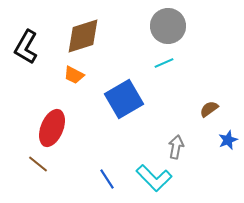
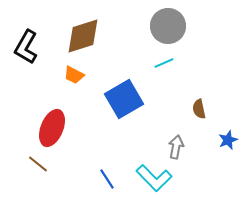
brown semicircle: moved 10 px left; rotated 66 degrees counterclockwise
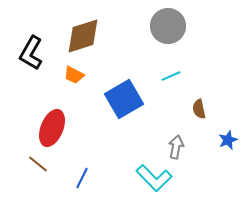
black L-shape: moved 5 px right, 6 px down
cyan line: moved 7 px right, 13 px down
blue line: moved 25 px left, 1 px up; rotated 60 degrees clockwise
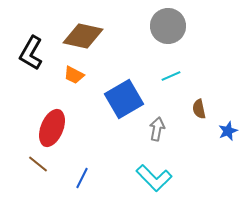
brown diamond: rotated 30 degrees clockwise
blue star: moved 9 px up
gray arrow: moved 19 px left, 18 px up
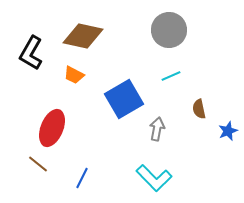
gray circle: moved 1 px right, 4 px down
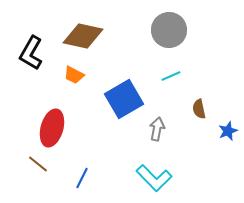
red ellipse: rotated 6 degrees counterclockwise
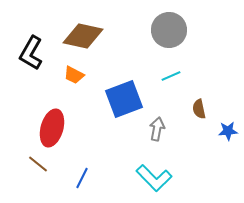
blue square: rotated 9 degrees clockwise
blue star: rotated 18 degrees clockwise
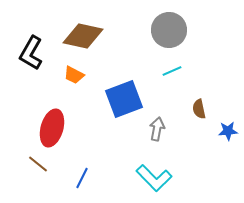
cyan line: moved 1 px right, 5 px up
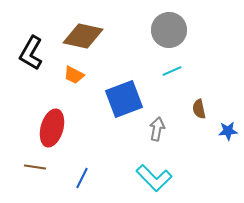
brown line: moved 3 px left, 3 px down; rotated 30 degrees counterclockwise
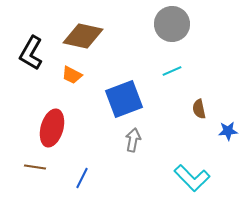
gray circle: moved 3 px right, 6 px up
orange trapezoid: moved 2 px left
gray arrow: moved 24 px left, 11 px down
cyan L-shape: moved 38 px right
